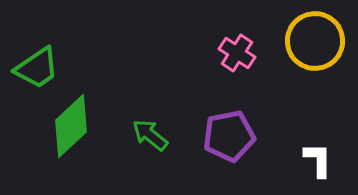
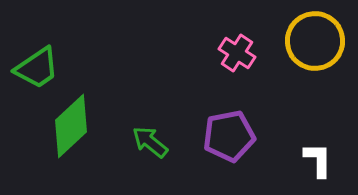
green arrow: moved 7 px down
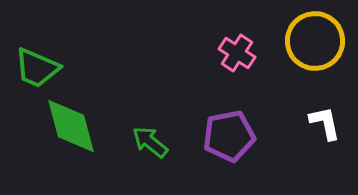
green trapezoid: rotated 57 degrees clockwise
green diamond: rotated 62 degrees counterclockwise
white L-shape: moved 7 px right, 37 px up; rotated 12 degrees counterclockwise
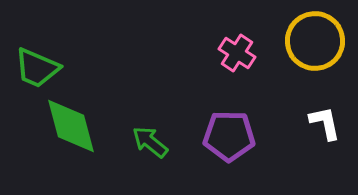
purple pentagon: rotated 12 degrees clockwise
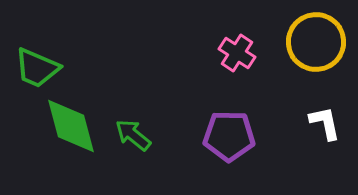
yellow circle: moved 1 px right, 1 px down
green arrow: moved 17 px left, 7 px up
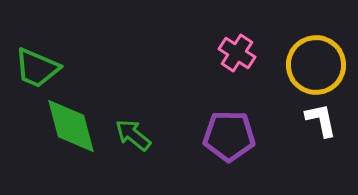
yellow circle: moved 23 px down
white L-shape: moved 4 px left, 3 px up
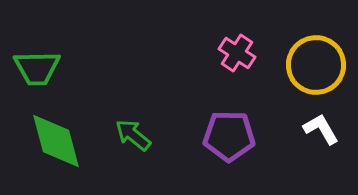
green trapezoid: rotated 24 degrees counterclockwise
white L-shape: moved 9 px down; rotated 18 degrees counterclockwise
green diamond: moved 15 px left, 15 px down
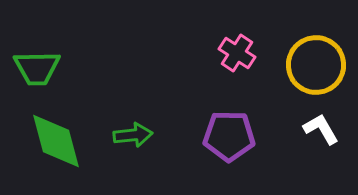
green arrow: rotated 135 degrees clockwise
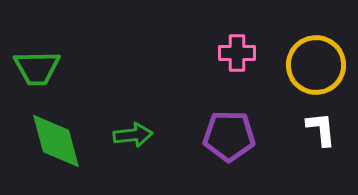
pink cross: rotated 33 degrees counterclockwise
white L-shape: rotated 24 degrees clockwise
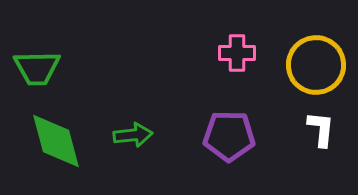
white L-shape: rotated 12 degrees clockwise
